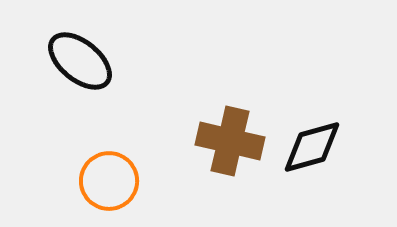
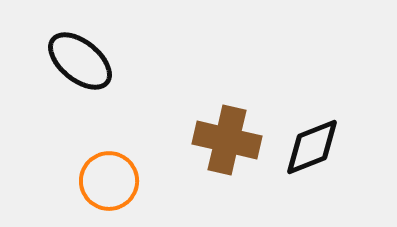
brown cross: moved 3 px left, 1 px up
black diamond: rotated 6 degrees counterclockwise
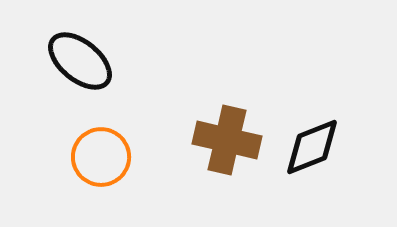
orange circle: moved 8 px left, 24 px up
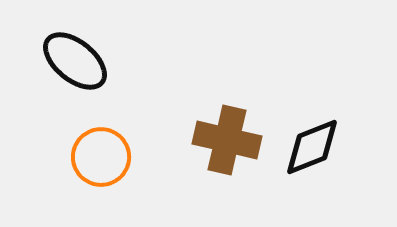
black ellipse: moved 5 px left
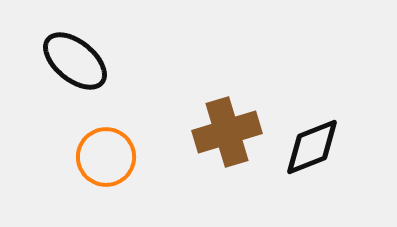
brown cross: moved 8 px up; rotated 30 degrees counterclockwise
orange circle: moved 5 px right
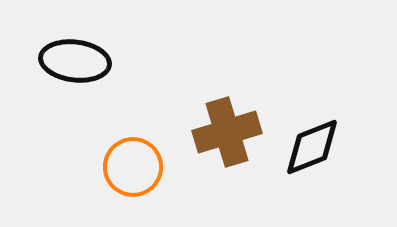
black ellipse: rotated 32 degrees counterclockwise
orange circle: moved 27 px right, 10 px down
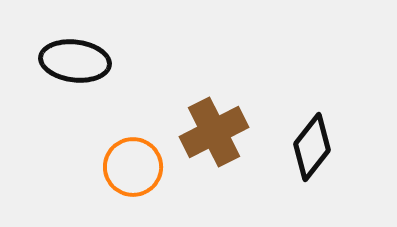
brown cross: moved 13 px left; rotated 10 degrees counterclockwise
black diamond: rotated 30 degrees counterclockwise
